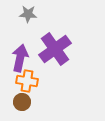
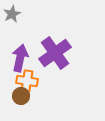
gray star: moved 16 px left; rotated 30 degrees counterclockwise
purple cross: moved 4 px down
brown circle: moved 1 px left, 6 px up
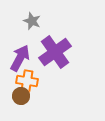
gray star: moved 20 px right, 7 px down; rotated 24 degrees counterclockwise
purple cross: moved 1 px up
purple arrow: rotated 16 degrees clockwise
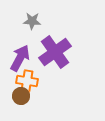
gray star: rotated 18 degrees counterclockwise
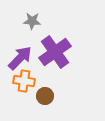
purple arrow: rotated 16 degrees clockwise
orange cross: moved 3 px left
brown circle: moved 24 px right
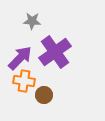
brown circle: moved 1 px left, 1 px up
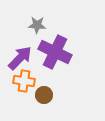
gray star: moved 5 px right, 4 px down
purple cross: rotated 28 degrees counterclockwise
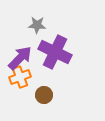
orange cross: moved 4 px left, 4 px up; rotated 30 degrees counterclockwise
